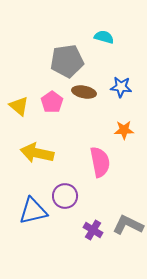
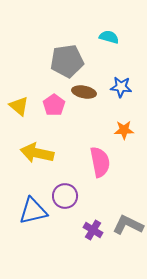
cyan semicircle: moved 5 px right
pink pentagon: moved 2 px right, 3 px down
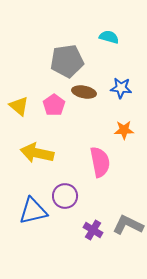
blue star: moved 1 px down
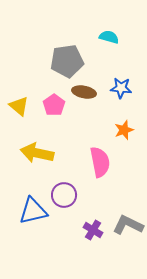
orange star: rotated 18 degrees counterclockwise
purple circle: moved 1 px left, 1 px up
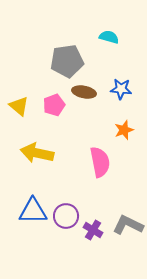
blue star: moved 1 px down
pink pentagon: rotated 15 degrees clockwise
purple circle: moved 2 px right, 21 px down
blue triangle: rotated 12 degrees clockwise
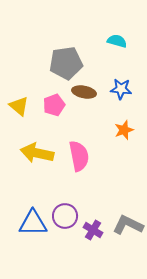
cyan semicircle: moved 8 px right, 4 px down
gray pentagon: moved 1 px left, 2 px down
pink semicircle: moved 21 px left, 6 px up
blue triangle: moved 12 px down
purple circle: moved 1 px left
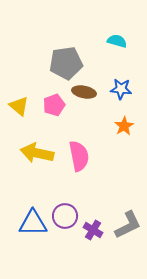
orange star: moved 4 px up; rotated 12 degrees counterclockwise
gray L-shape: rotated 128 degrees clockwise
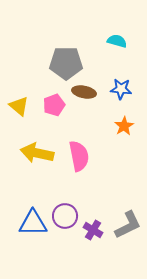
gray pentagon: rotated 8 degrees clockwise
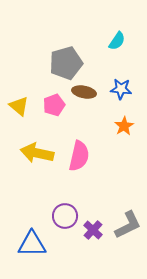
cyan semicircle: rotated 108 degrees clockwise
gray pentagon: rotated 16 degrees counterclockwise
pink semicircle: rotated 24 degrees clockwise
blue triangle: moved 1 px left, 21 px down
purple cross: rotated 12 degrees clockwise
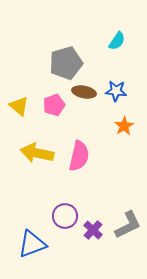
blue star: moved 5 px left, 2 px down
blue triangle: rotated 20 degrees counterclockwise
